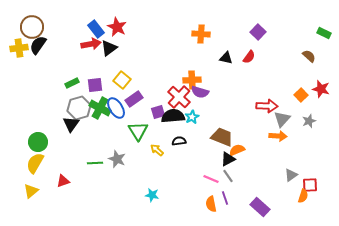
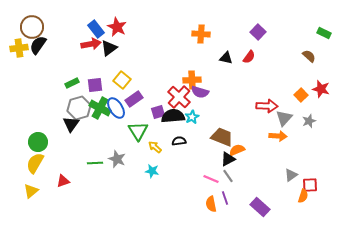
gray triangle at (282, 119): moved 2 px right, 1 px up
yellow arrow at (157, 150): moved 2 px left, 3 px up
cyan star at (152, 195): moved 24 px up
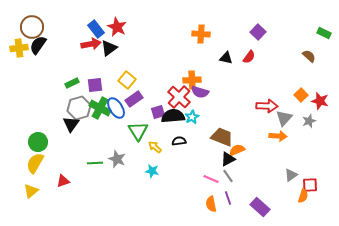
yellow square at (122, 80): moved 5 px right
red star at (321, 89): moved 1 px left, 12 px down
purple line at (225, 198): moved 3 px right
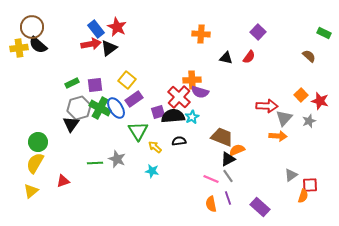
black semicircle at (38, 45): rotated 84 degrees counterclockwise
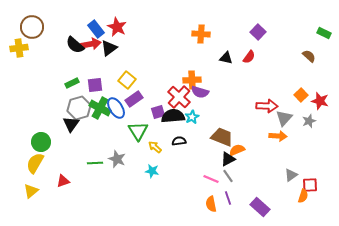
black semicircle at (38, 45): moved 37 px right
green circle at (38, 142): moved 3 px right
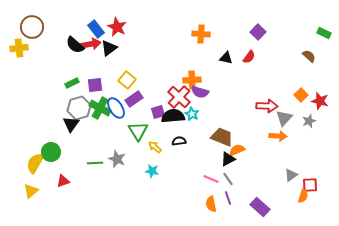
cyan star at (192, 117): moved 3 px up; rotated 16 degrees counterclockwise
green circle at (41, 142): moved 10 px right, 10 px down
gray line at (228, 176): moved 3 px down
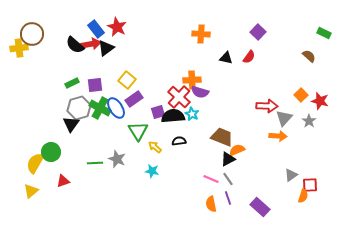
brown circle at (32, 27): moved 7 px down
black triangle at (109, 48): moved 3 px left
gray star at (309, 121): rotated 16 degrees counterclockwise
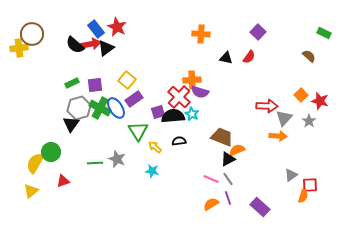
orange semicircle at (211, 204): rotated 70 degrees clockwise
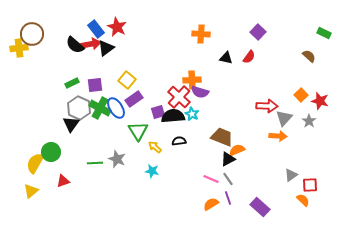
gray hexagon at (79, 108): rotated 20 degrees counterclockwise
orange semicircle at (303, 196): moved 4 px down; rotated 64 degrees counterclockwise
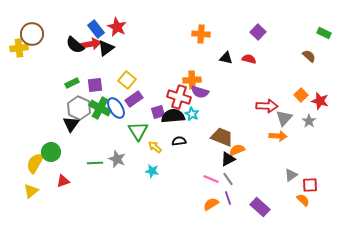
red semicircle at (249, 57): moved 2 px down; rotated 112 degrees counterclockwise
red cross at (179, 97): rotated 25 degrees counterclockwise
